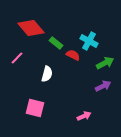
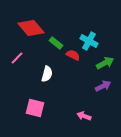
pink arrow: rotated 136 degrees counterclockwise
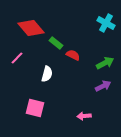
cyan cross: moved 17 px right, 18 px up
pink arrow: rotated 24 degrees counterclockwise
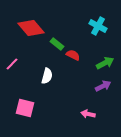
cyan cross: moved 8 px left, 3 px down
green rectangle: moved 1 px right, 1 px down
pink line: moved 5 px left, 6 px down
white semicircle: moved 2 px down
pink square: moved 10 px left
pink arrow: moved 4 px right, 2 px up; rotated 16 degrees clockwise
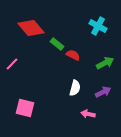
white semicircle: moved 28 px right, 12 px down
purple arrow: moved 6 px down
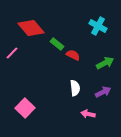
pink line: moved 11 px up
white semicircle: rotated 21 degrees counterclockwise
pink square: rotated 30 degrees clockwise
